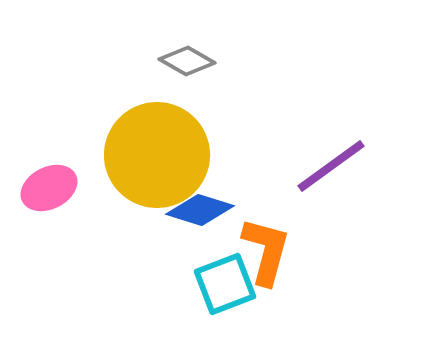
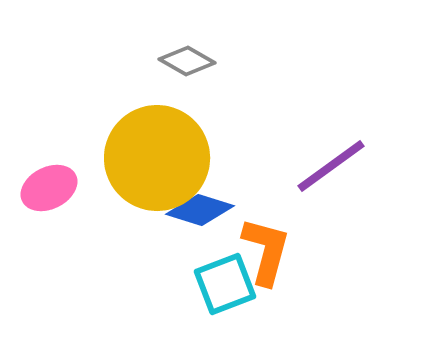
yellow circle: moved 3 px down
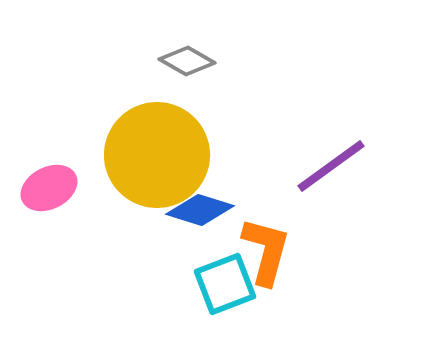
yellow circle: moved 3 px up
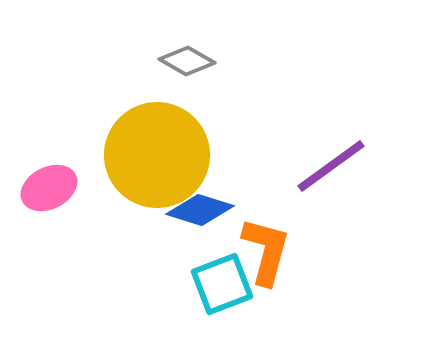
cyan square: moved 3 px left
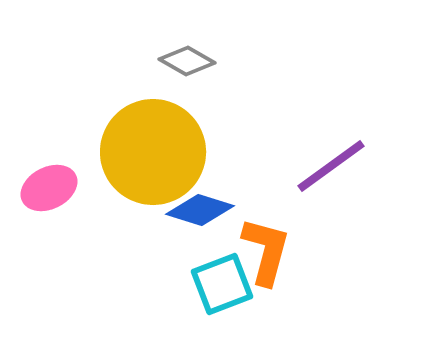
yellow circle: moved 4 px left, 3 px up
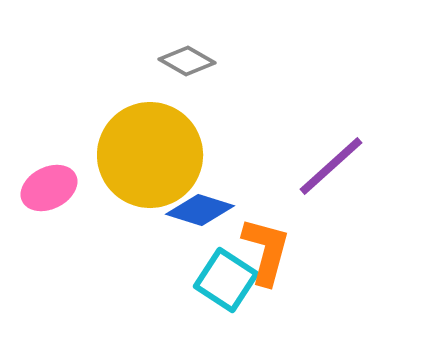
yellow circle: moved 3 px left, 3 px down
purple line: rotated 6 degrees counterclockwise
cyan square: moved 4 px right, 4 px up; rotated 36 degrees counterclockwise
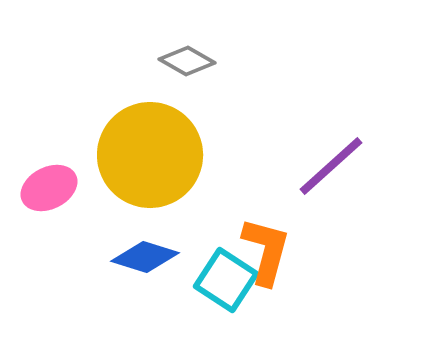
blue diamond: moved 55 px left, 47 px down
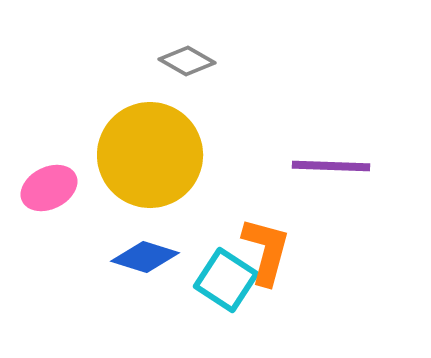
purple line: rotated 44 degrees clockwise
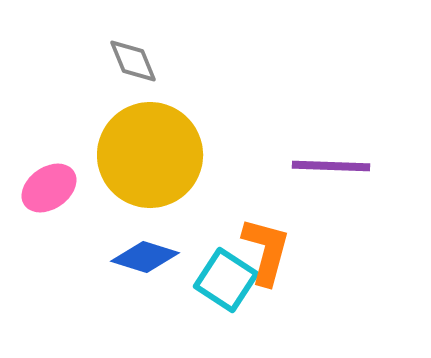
gray diamond: moved 54 px left; rotated 38 degrees clockwise
pink ellipse: rotated 8 degrees counterclockwise
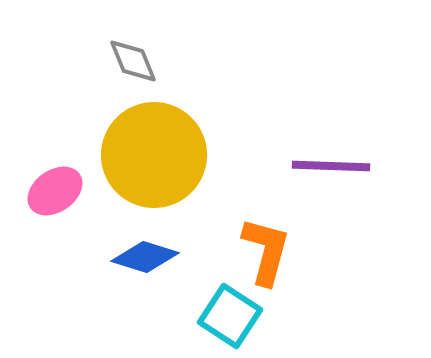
yellow circle: moved 4 px right
pink ellipse: moved 6 px right, 3 px down
cyan square: moved 4 px right, 36 px down
